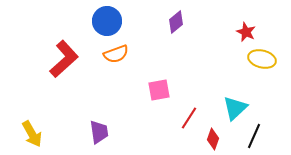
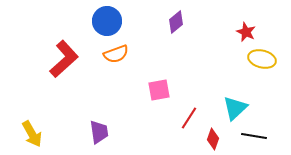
black line: rotated 75 degrees clockwise
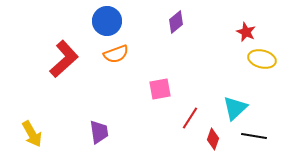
pink square: moved 1 px right, 1 px up
red line: moved 1 px right
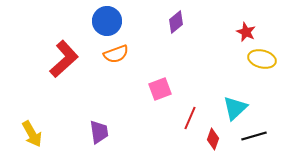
pink square: rotated 10 degrees counterclockwise
red line: rotated 10 degrees counterclockwise
black line: rotated 25 degrees counterclockwise
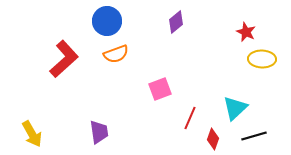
yellow ellipse: rotated 12 degrees counterclockwise
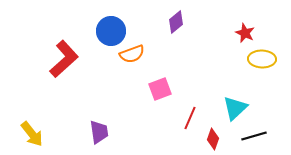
blue circle: moved 4 px right, 10 px down
red star: moved 1 px left, 1 px down
orange semicircle: moved 16 px right
yellow arrow: rotated 8 degrees counterclockwise
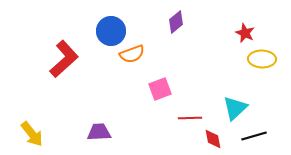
red line: rotated 65 degrees clockwise
purple trapezoid: rotated 85 degrees counterclockwise
red diamond: rotated 30 degrees counterclockwise
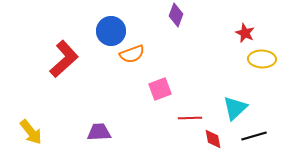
purple diamond: moved 7 px up; rotated 30 degrees counterclockwise
yellow arrow: moved 1 px left, 2 px up
